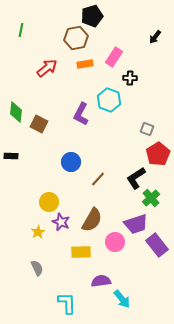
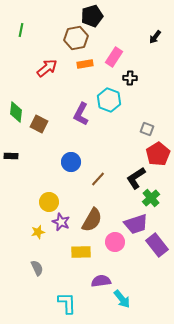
yellow star: rotated 16 degrees clockwise
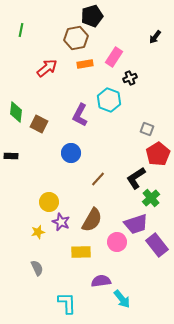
black cross: rotated 24 degrees counterclockwise
purple L-shape: moved 1 px left, 1 px down
blue circle: moved 9 px up
pink circle: moved 2 px right
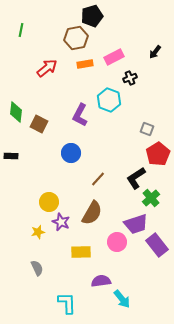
black arrow: moved 15 px down
pink rectangle: rotated 30 degrees clockwise
brown semicircle: moved 7 px up
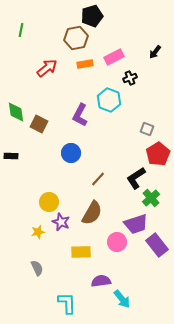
green diamond: rotated 15 degrees counterclockwise
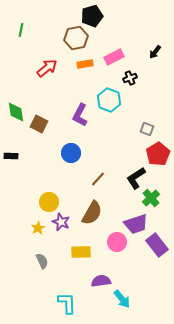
yellow star: moved 4 px up; rotated 16 degrees counterclockwise
gray semicircle: moved 5 px right, 7 px up
